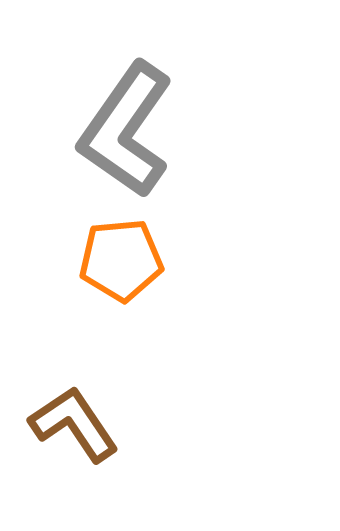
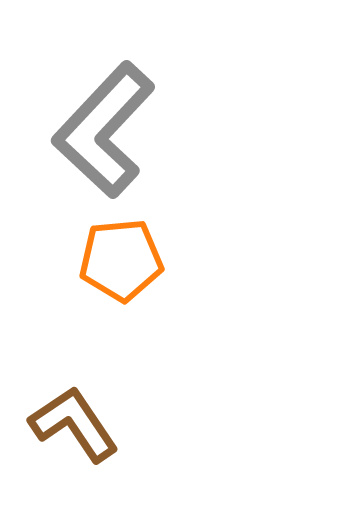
gray L-shape: moved 22 px left; rotated 8 degrees clockwise
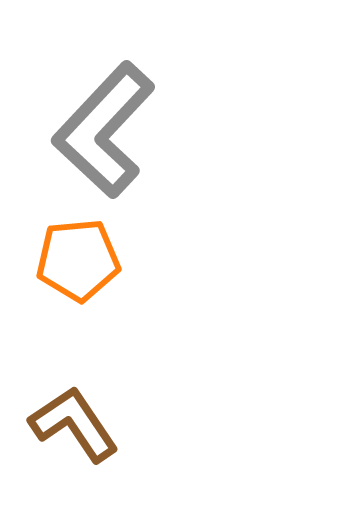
orange pentagon: moved 43 px left
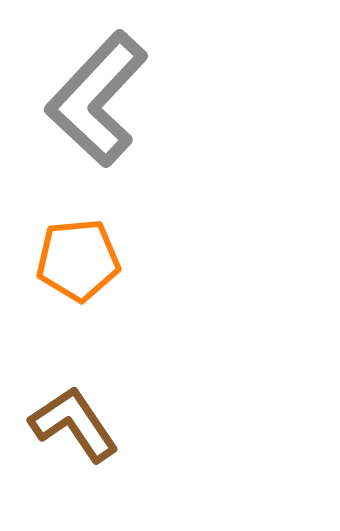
gray L-shape: moved 7 px left, 31 px up
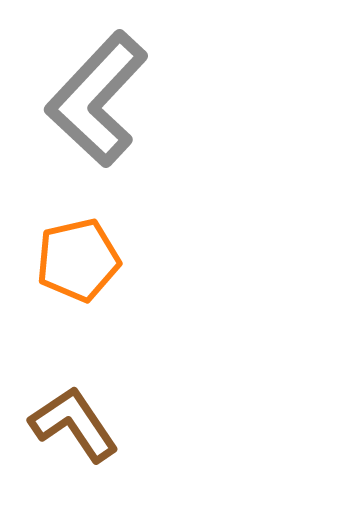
orange pentagon: rotated 8 degrees counterclockwise
